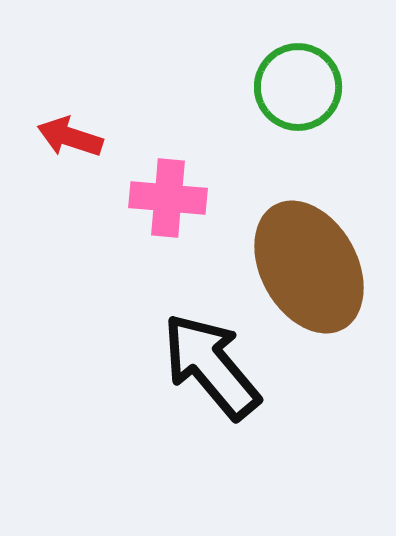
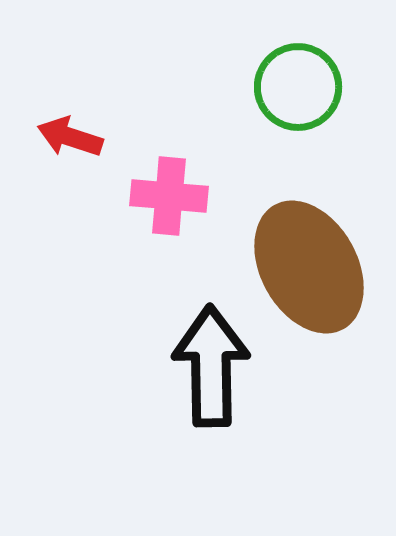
pink cross: moved 1 px right, 2 px up
black arrow: rotated 39 degrees clockwise
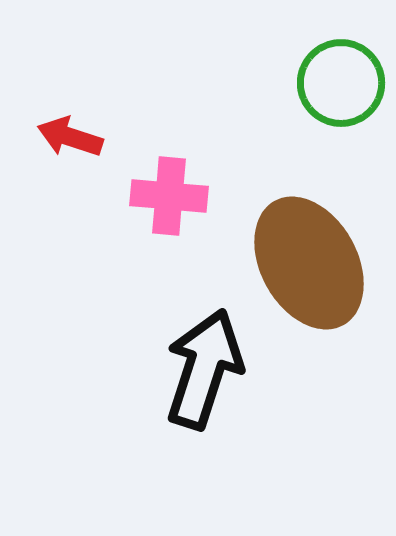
green circle: moved 43 px right, 4 px up
brown ellipse: moved 4 px up
black arrow: moved 7 px left, 3 px down; rotated 19 degrees clockwise
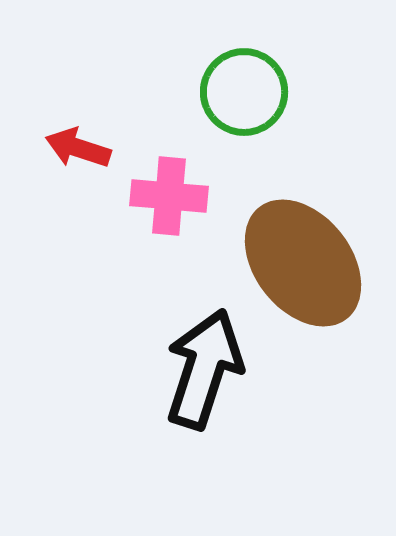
green circle: moved 97 px left, 9 px down
red arrow: moved 8 px right, 11 px down
brown ellipse: moved 6 px left; rotated 9 degrees counterclockwise
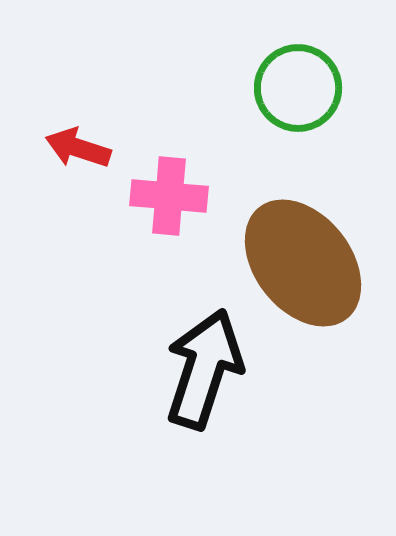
green circle: moved 54 px right, 4 px up
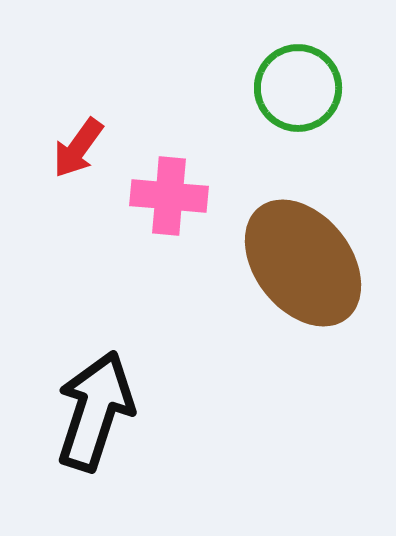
red arrow: rotated 72 degrees counterclockwise
black arrow: moved 109 px left, 42 px down
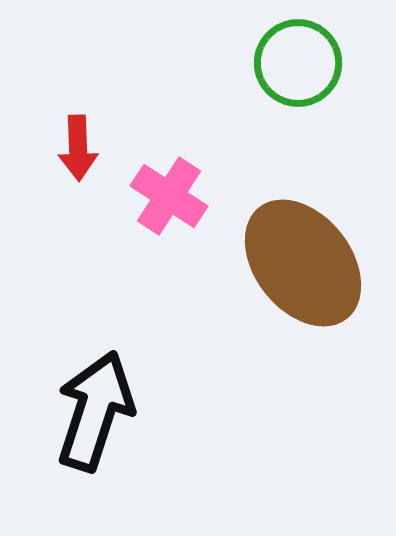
green circle: moved 25 px up
red arrow: rotated 38 degrees counterclockwise
pink cross: rotated 28 degrees clockwise
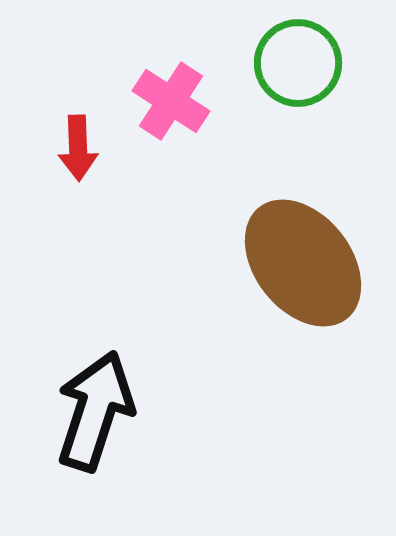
pink cross: moved 2 px right, 95 px up
